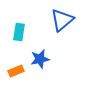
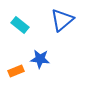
cyan rectangle: moved 1 px right, 7 px up; rotated 60 degrees counterclockwise
blue star: rotated 18 degrees clockwise
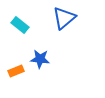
blue triangle: moved 2 px right, 2 px up
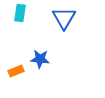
blue triangle: rotated 20 degrees counterclockwise
cyan rectangle: moved 12 px up; rotated 60 degrees clockwise
